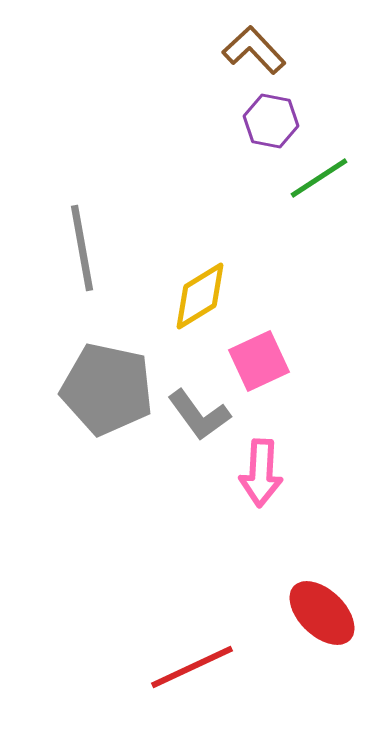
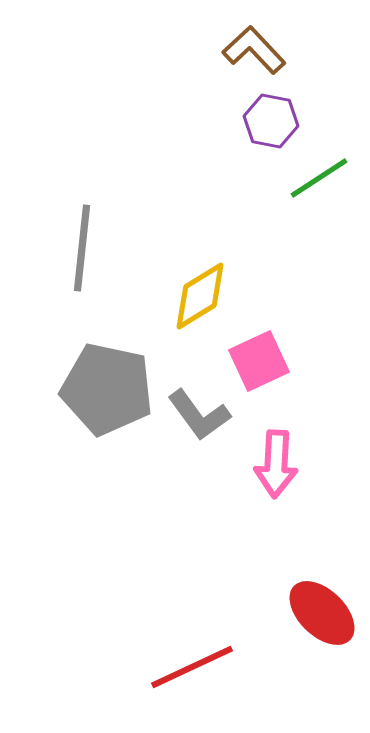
gray line: rotated 16 degrees clockwise
pink arrow: moved 15 px right, 9 px up
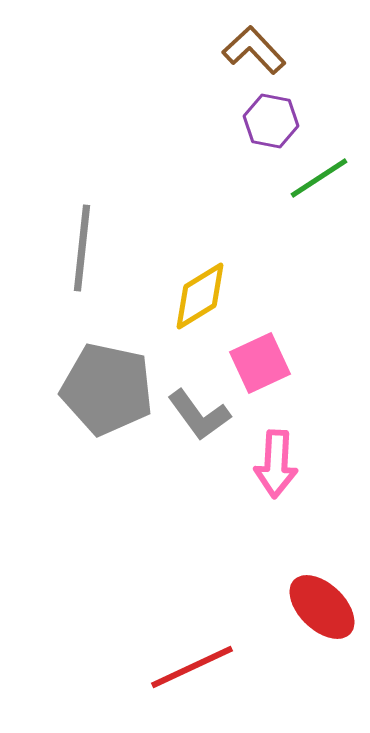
pink square: moved 1 px right, 2 px down
red ellipse: moved 6 px up
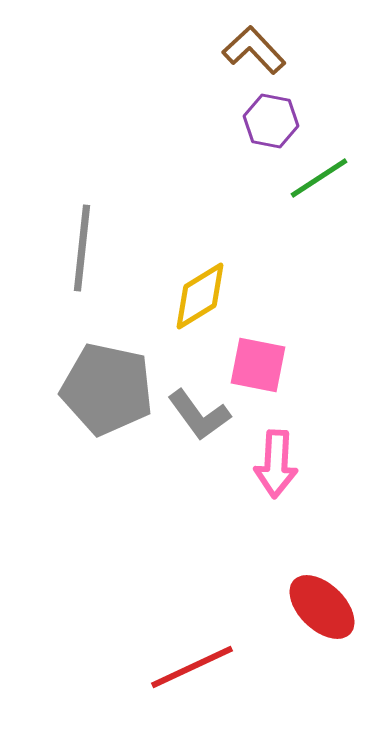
pink square: moved 2 px left, 2 px down; rotated 36 degrees clockwise
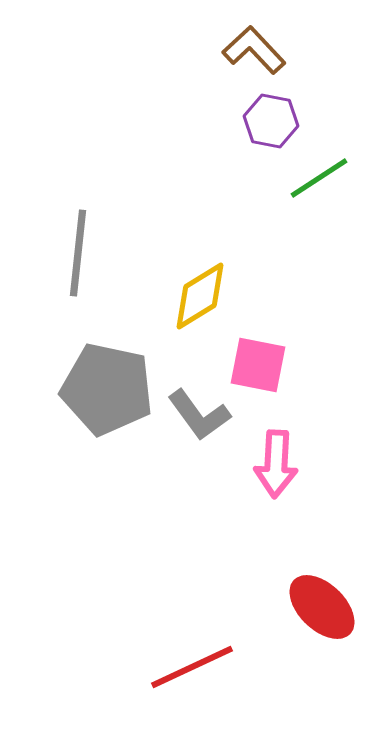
gray line: moved 4 px left, 5 px down
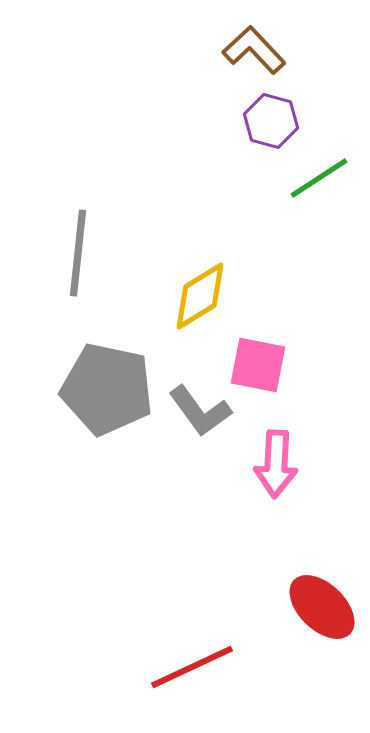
purple hexagon: rotated 4 degrees clockwise
gray L-shape: moved 1 px right, 4 px up
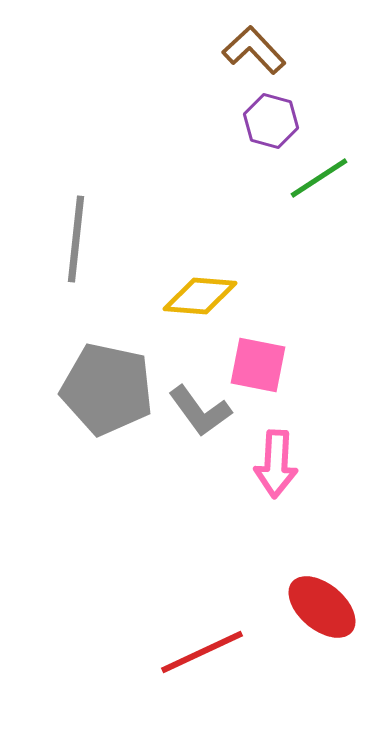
gray line: moved 2 px left, 14 px up
yellow diamond: rotated 36 degrees clockwise
red ellipse: rotated 4 degrees counterclockwise
red line: moved 10 px right, 15 px up
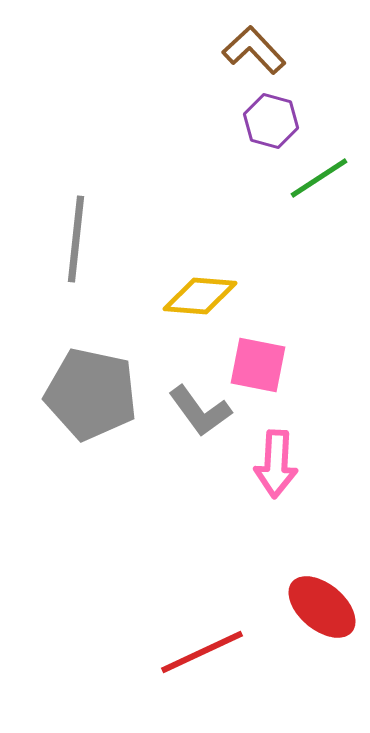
gray pentagon: moved 16 px left, 5 px down
